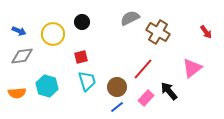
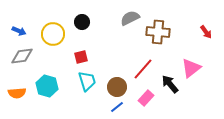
brown cross: rotated 25 degrees counterclockwise
pink triangle: moved 1 px left
black arrow: moved 1 px right, 7 px up
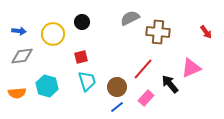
blue arrow: rotated 16 degrees counterclockwise
pink triangle: rotated 15 degrees clockwise
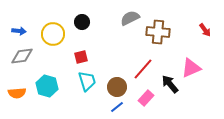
red arrow: moved 1 px left, 2 px up
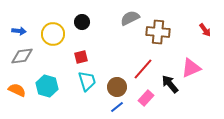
orange semicircle: moved 3 px up; rotated 150 degrees counterclockwise
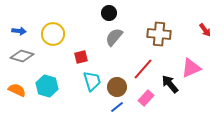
gray semicircle: moved 16 px left, 19 px down; rotated 24 degrees counterclockwise
black circle: moved 27 px right, 9 px up
brown cross: moved 1 px right, 2 px down
gray diamond: rotated 25 degrees clockwise
cyan trapezoid: moved 5 px right
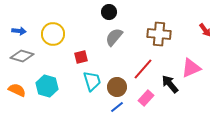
black circle: moved 1 px up
